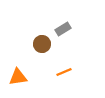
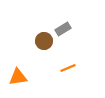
brown circle: moved 2 px right, 3 px up
orange line: moved 4 px right, 4 px up
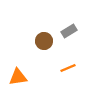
gray rectangle: moved 6 px right, 2 px down
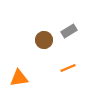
brown circle: moved 1 px up
orange triangle: moved 1 px right, 1 px down
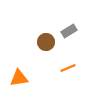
brown circle: moved 2 px right, 2 px down
